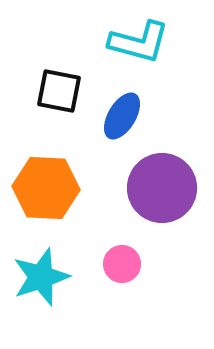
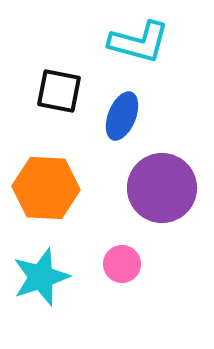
blue ellipse: rotated 9 degrees counterclockwise
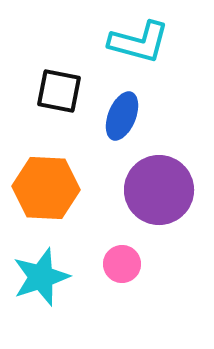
purple circle: moved 3 px left, 2 px down
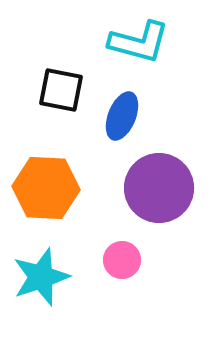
black square: moved 2 px right, 1 px up
purple circle: moved 2 px up
pink circle: moved 4 px up
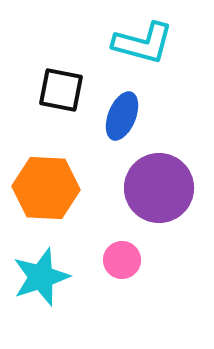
cyan L-shape: moved 4 px right, 1 px down
